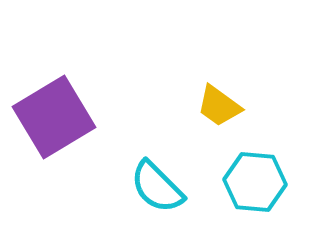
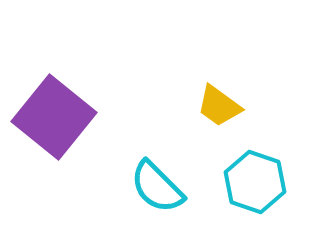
purple square: rotated 20 degrees counterclockwise
cyan hexagon: rotated 14 degrees clockwise
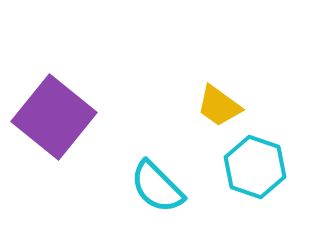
cyan hexagon: moved 15 px up
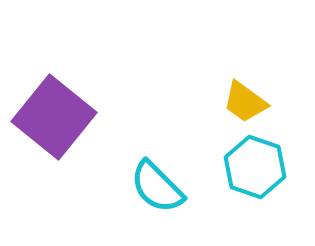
yellow trapezoid: moved 26 px right, 4 px up
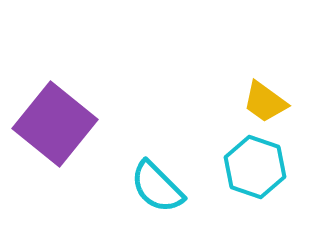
yellow trapezoid: moved 20 px right
purple square: moved 1 px right, 7 px down
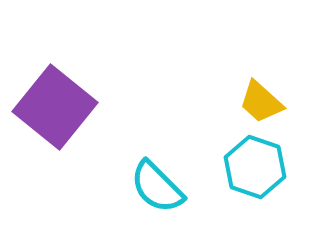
yellow trapezoid: moved 4 px left; rotated 6 degrees clockwise
purple square: moved 17 px up
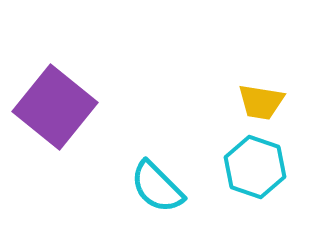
yellow trapezoid: rotated 33 degrees counterclockwise
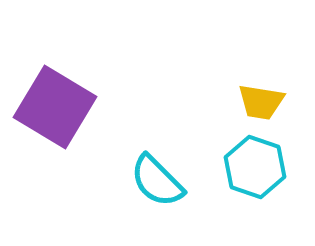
purple square: rotated 8 degrees counterclockwise
cyan semicircle: moved 6 px up
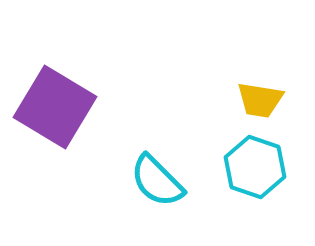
yellow trapezoid: moved 1 px left, 2 px up
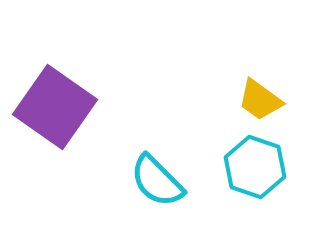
yellow trapezoid: rotated 27 degrees clockwise
purple square: rotated 4 degrees clockwise
